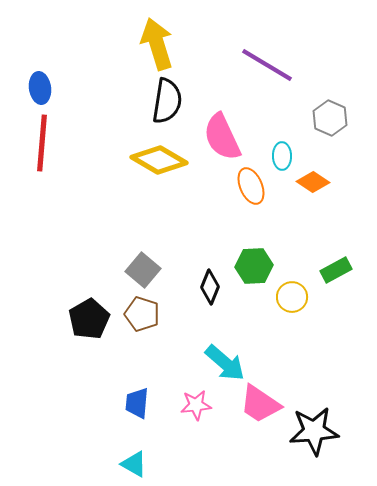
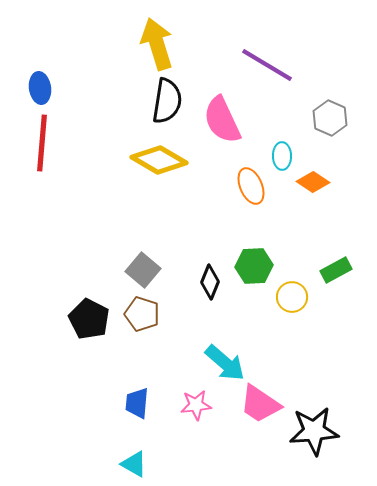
pink semicircle: moved 17 px up
black diamond: moved 5 px up
black pentagon: rotated 15 degrees counterclockwise
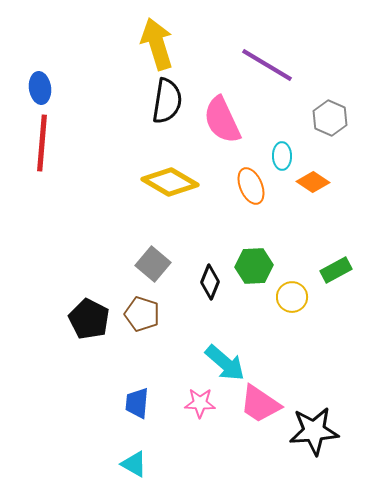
yellow diamond: moved 11 px right, 22 px down
gray square: moved 10 px right, 6 px up
pink star: moved 4 px right, 2 px up; rotated 8 degrees clockwise
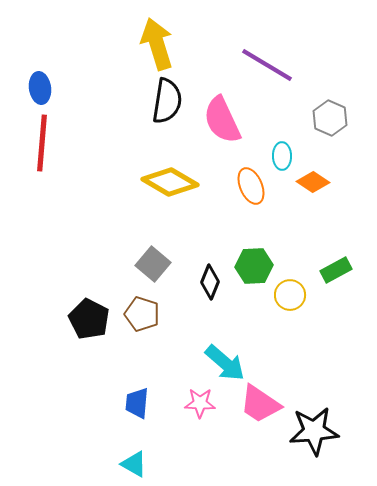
yellow circle: moved 2 px left, 2 px up
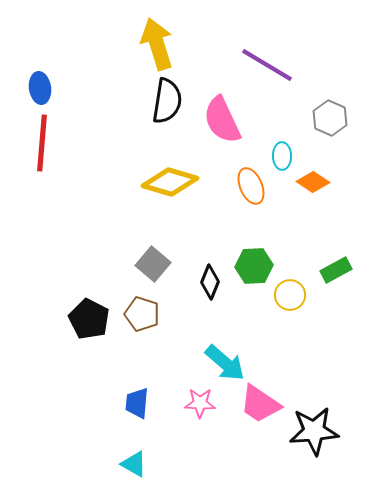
yellow diamond: rotated 14 degrees counterclockwise
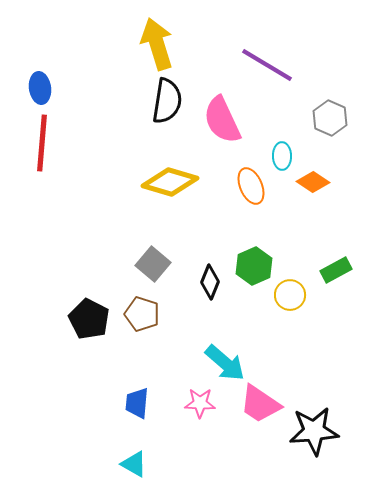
green hexagon: rotated 21 degrees counterclockwise
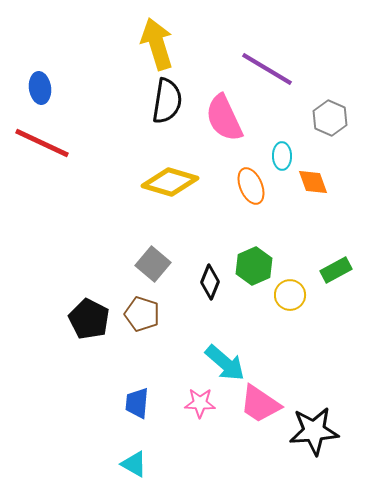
purple line: moved 4 px down
pink semicircle: moved 2 px right, 2 px up
red line: rotated 70 degrees counterclockwise
orange diamond: rotated 36 degrees clockwise
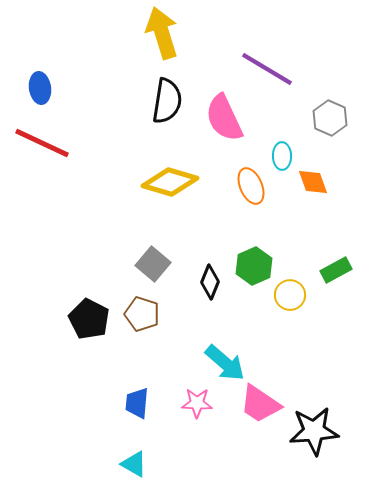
yellow arrow: moved 5 px right, 11 px up
pink star: moved 3 px left
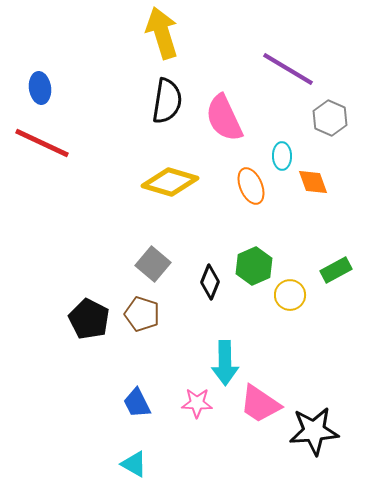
purple line: moved 21 px right
cyan arrow: rotated 48 degrees clockwise
blue trapezoid: rotated 32 degrees counterclockwise
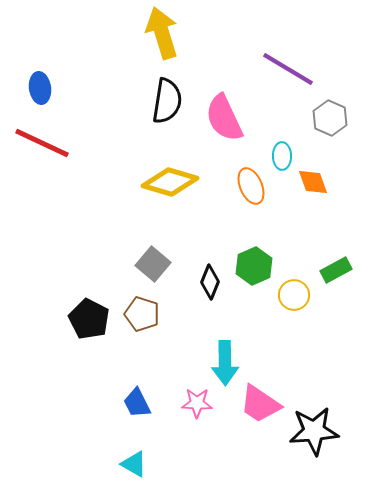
yellow circle: moved 4 px right
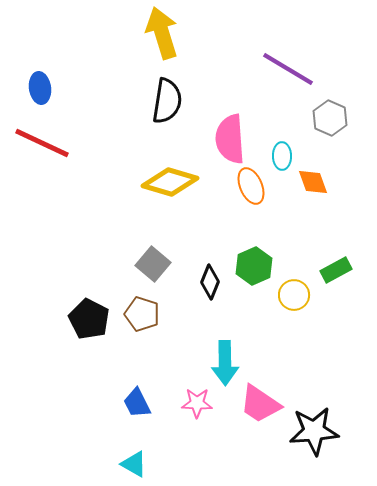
pink semicircle: moved 6 px right, 21 px down; rotated 21 degrees clockwise
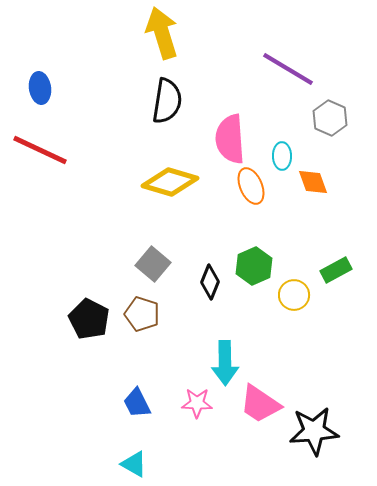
red line: moved 2 px left, 7 px down
